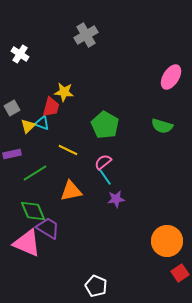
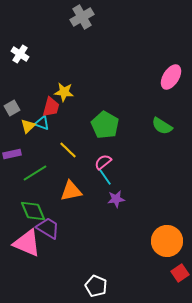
gray cross: moved 4 px left, 18 px up
green semicircle: rotated 15 degrees clockwise
yellow line: rotated 18 degrees clockwise
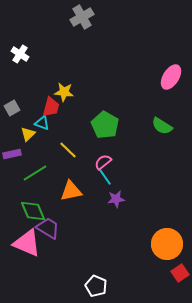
yellow triangle: moved 8 px down
orange circle: moved 3 px down
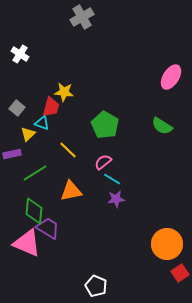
gray square: moved 5 px right; rotated 21 degrees counterclockwise
cyan line: moved 7 px right, 2 px down; rotated 24 degrees counterclockwise
green diamond: moved 1 px right; rotated 28 degrees clockwise
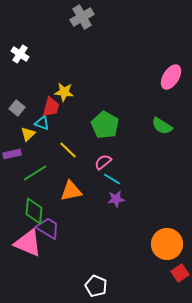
pink triangle: moved 1 px right
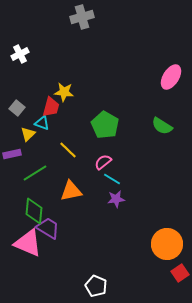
gray cross: rotated 15 degrees clockwise
white cross: rotated 30 degrees clockwise
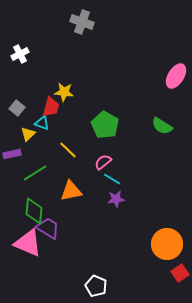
gray cross: moved 5 px down; rotated 35 degrees clockwise
pink ellipse: moved 5 px right, 1 px up
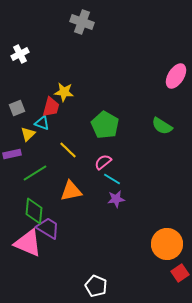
gray square: rotated 28 degrees clockwise
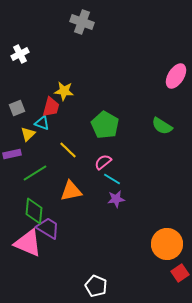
yellow star: moved 1 px up
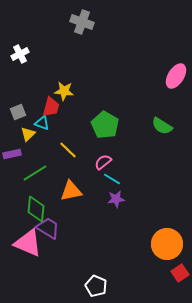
gray square: moved 1 px right, 4 px down
green diamond: moved 2 px right, 2 px up
